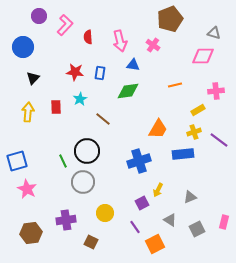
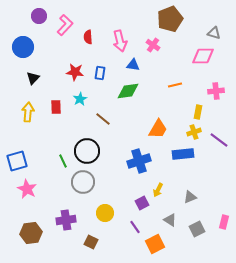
yellow rectangle at (198, 110): moved 2 px down; rotated 48 degrees counterclockwise
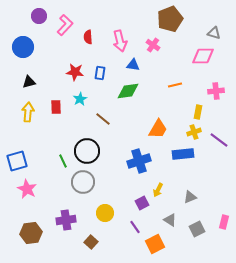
black triangle at (33, 78): moved 4 px left, 4 px down; rotated 32 degrees clockwise
brown square at (91, 242): rotated 16 degrees clockwise
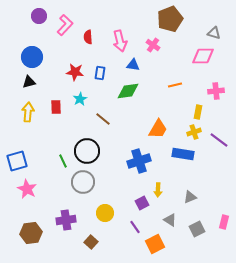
blue circle at (23, 47): moved 9 px right, 10 px down
blue rectangle at (183, 154): rotated 15 degrees clockwise
yellow arrow at (158, 190): rotated 24 degrees counterclockwise
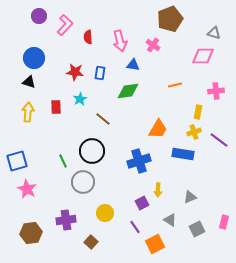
blue circle at (32, 57): moved 2 px right, 1 px down
black triangle at (29, 82): rotated 32 degrees clockwise
black circle at (87, 151): moved 5 px right
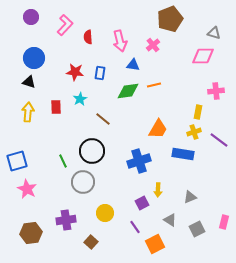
purple circle at (39, 16): moved 8 px left, 1 px down
pink cross at (153, 45): rotated 16 degrees clockwise
orange line at (175, 85): moved 21 px left
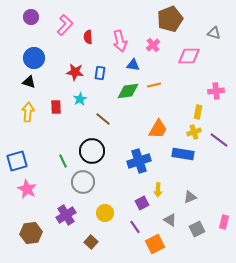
pink diamond at (203, 56): moved 14 px left
purple cross at (66, 220): moved 5 px up; rotated 24 degrees counterclockwise
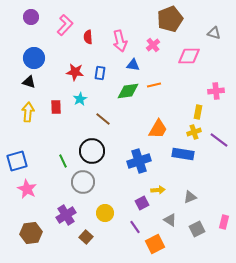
yellow arrow at (158, 190): rotated 96 degrees counterclockwise
brown square at (91, 242): moved 5 px left, 5 px up
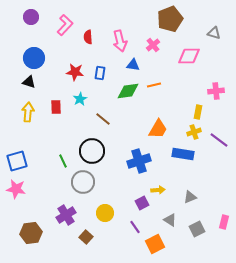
pink star at (27, 189): moved 11 px left; rotated 18 degrees counterclockwise
